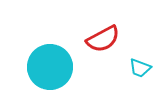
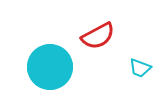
red semicircle: moved 5 px left, 3 px up
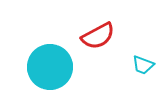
cyan trapezoid: moved 3 px right, 3 px up
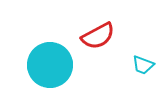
cyan circle: moved 2 px up
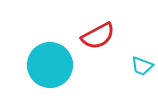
cyan trapezoid: moved 1 px left, 1 px down
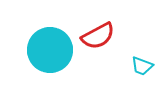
cyan circle: moved 15 px up
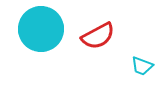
cyan circle: moved 9 px left, 21 px up
